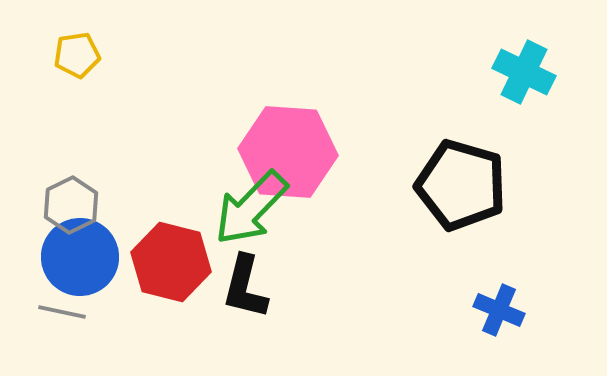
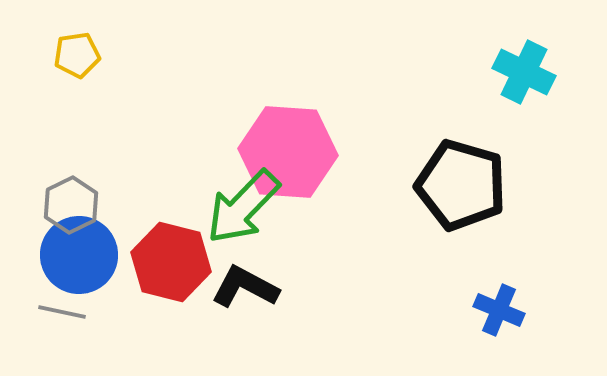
green arrow: moved 8 px left, 1 px up
blue circle: moved 1 px left, 2 px up
black L-shape: rotated 104 degrees clockwise
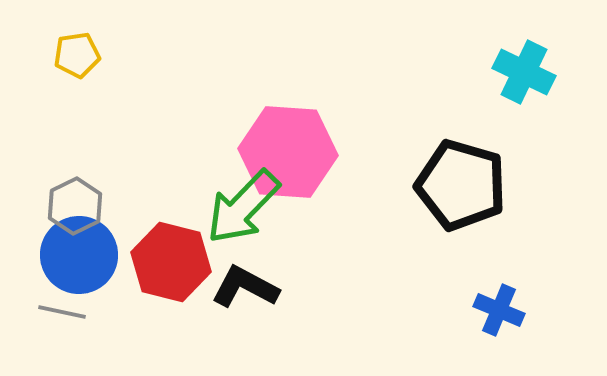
gray hexagon: moved 4 px right, 1 px down
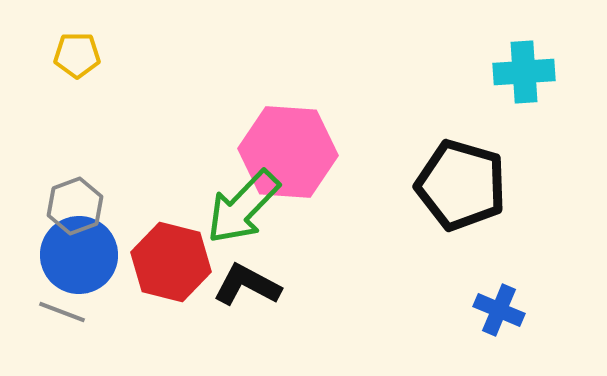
yellow pentagon: rotated 9 degrees clockwise
cyan cross: rotated 30 degrees counterclockwise
gray hexagon: rotated 6 degrees clockwise
black L-shape: moved 2 px right, 2 px up
gray line: rotated 9 degrees clockwise
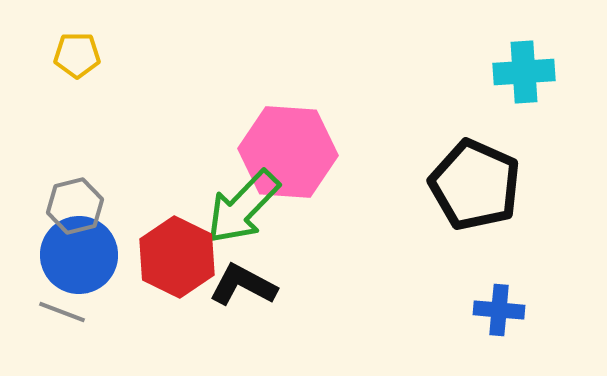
black pentagon: moved 14 px right; rotated 8 degrees clockwise
gray hexagon: rotated 6 degrees clockwise
red hexagon: moved 6 px right, 5 px up; rotated 12 degrees clockwise
black L-shape: moved 4 px left
blue cross: rotated 18 degrees counterclockwise
